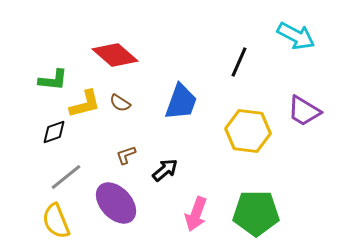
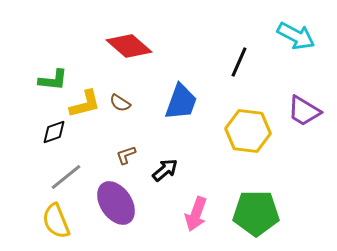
red diamond: moved 14 px right, 9 px up
purple ellipse: rotated 9 degrees clockwise
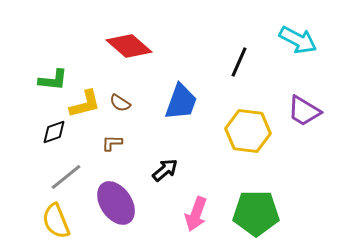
cyan arrow: moved 2 px right, 4 px down
brown L-shape: moved 14 px left, 12 px up; rotated 20 degrees clockwise
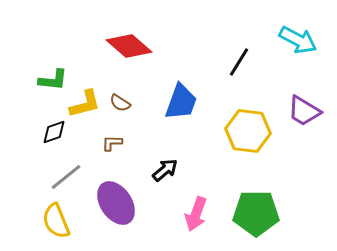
black line: rotated 8 degrees clockwise
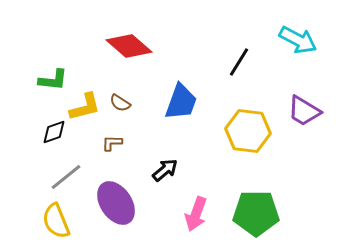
yellow L-shape: moved 3 px down
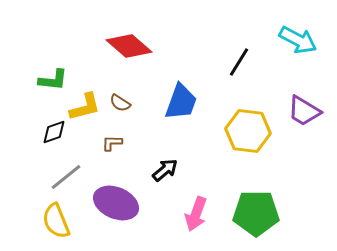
purple ellipse: rotated 33 degrees counterclockwise
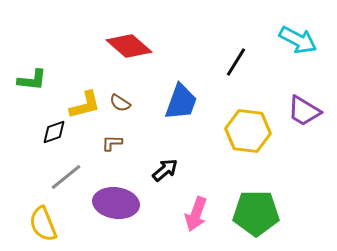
black line: moved 3 px left
green L-shape: moved 21 px left
yellow L-shape: moved 2 px up
purple ellipse: rotated 15 degrees counterclockwise
yellow semicircle: moved 13 px left, 3 px down
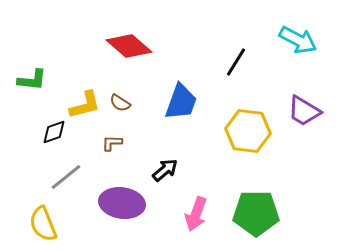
purple ellipse: moved 6 px right
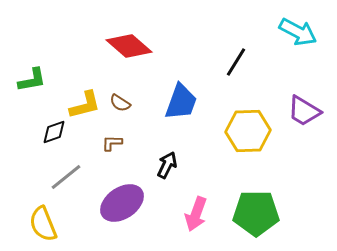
cyan arrow: moved 8 px up
green L-shape: rotated 16 degrees counterclockwise
yellow hexagon: rotated 9 degrees counterclockwise
black arrow: moved 2 px right, 5 px up; rotated 24 degrees counterclockwise
purple ellipse: rotated 42 degrees counterclockwise
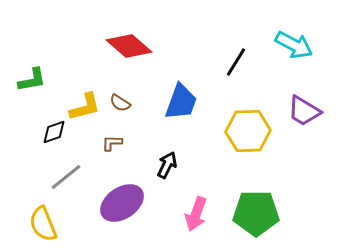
cyan arrow: moved 4 px left, 13 px down
yellow L-shape: moved 2 px down
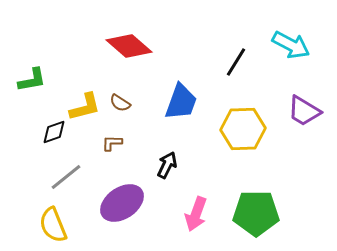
cyan arrow: moved 3 px left
yellow hexagon: moved 5 px left, 2 px up
yellow semicircle: moved 10 px right, 1 px down
